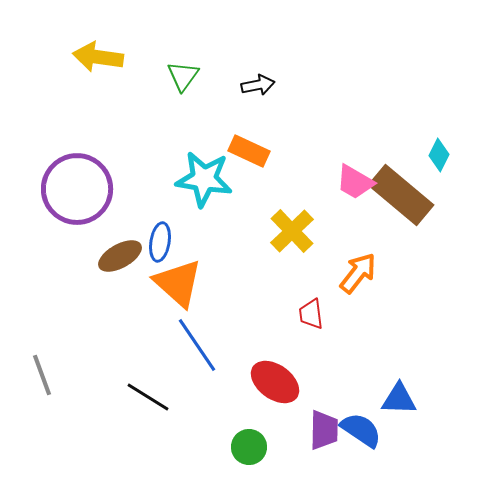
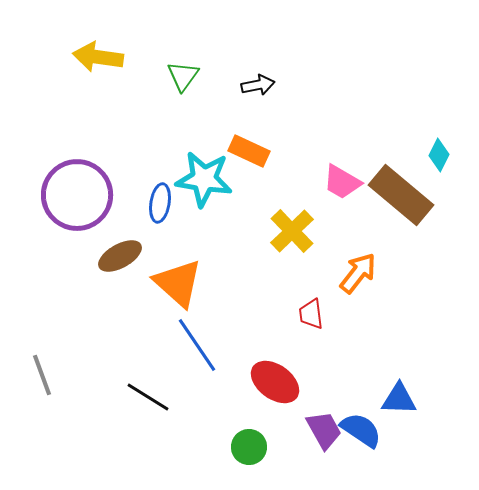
pink trapezoid: moved 13 px left
purple circle: moved 6 px down
blue ellipse: moved 39 px up
purple trapezoid: rotated 30 degrees counterclockwise
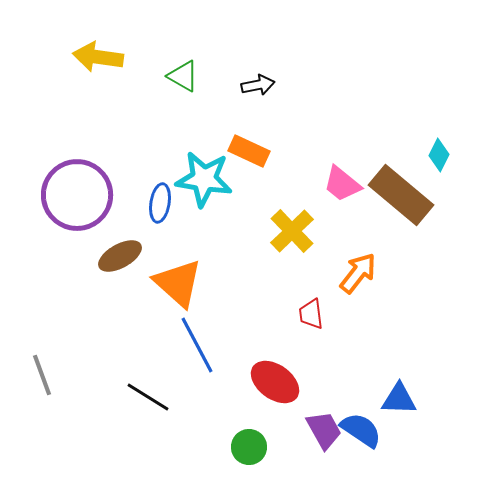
green triangle: rotated 36 degrees counterclockwise
pink trapezoid: moved 2 px down; rotated 9 degrees clockwise
blue line: rotated 6 degrees clockwise
